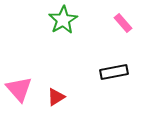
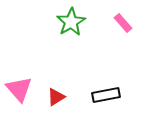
green star: moved 8 px right, 2 px down
black rectangle: moved 8 px left, 23 px down
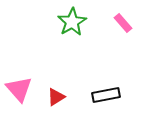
green star: moved 1 px right
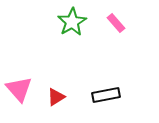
pink rectangle: moved 7 px left
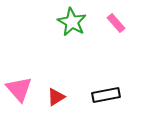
green star: rotated 12 degrees counterclockwise
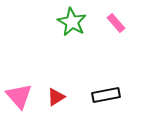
pink triangle: moved 7 px down
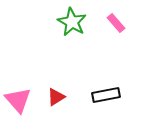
pink triangle: moved 1 px left, 4 px down
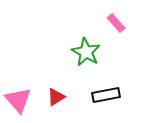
green star: moved 14 px right, 30 px down
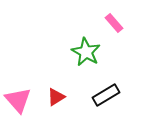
pink rectangle: moved 2 px left
black rectangle: rotated 20 degrees counterclockwise
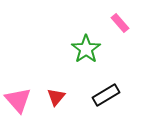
pink rectangle: moved 6 px right
green star: moved 3 px up; rotated 8 degrees clockwise
red triangle: rotated 18 degrees counterclockwise
